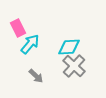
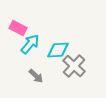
pink rectangle: rotated 36 degrees counterclockwise
cyan diamond: moved 11 px left, 3 px down
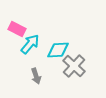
pink rectangle: moved 1 px left, 1 px down
gray arrow: rotated 28 degrees clockwise
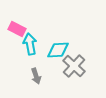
cyan arrow: rotated 50 degrees counterclockwise
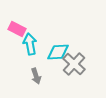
cyan diamond: moved 2 px down
gray cross: moved 2 px up
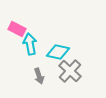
cyan diamond: rotated 15 degrees clockwise
gray cross: moved 4 px left, 7 px down
gray arrow: moved 3 px right
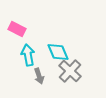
cyan arrow: moved 2 px left, 11 px down
cyan diamond: rotated 55 degrees clockwise
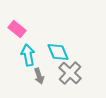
pink rectangle: rotated 12 degrees clockwise
gray cross: moved 2 px down
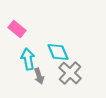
cyan arrow: moved 4 px down
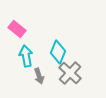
cyan diamond: rotated 45 degrees clockwise
cyan arrow: moved 2 px left, 3 px up
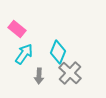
cyan arrow: moved 2 px left, 2 px up; rotated 45 degrees clockwise
gray arrow: rotated 21 degrees clockwise
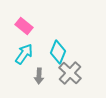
pink rectangle: moved 7 px right, 3 px up
